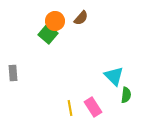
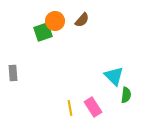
brown semicircle: moved 1 px right, 2 px down
green square: moved 5 px left, 2 px up; rotated 30 degrees clockwise
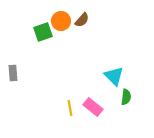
orange circle: moved 6 px right
green semicircle: moved 2 px down
pink rectangle: rotated 18 degrees counterclockwise
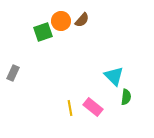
gray rectangle: rotated 28 degrees clockwise
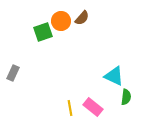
brown semicircle: moved 2 px up
cyan triangle: rotated 20 degrees counterclockwise
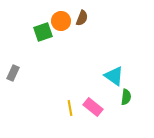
brown semicircle: rotated 21 degrees counterclockwise
cyan triangle: rotated 10 degrees clockwise
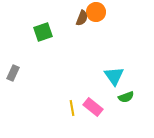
orange circle: moved 35 px right, 9 px up
cyan triangle: rotated 20 degrees clockwise
green semicircle: rotated 63 degrees clockwise
yellow line: moved 2 px right
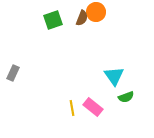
green square: moved 10 px right, 12 px up
